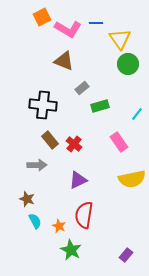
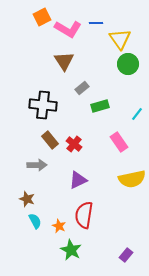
brown triangle: rotated 35 degrees clockwise
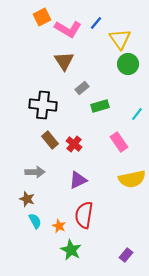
blue line: rotated 48 degrees counterclockwise
gray arrow: moved 2 px left, 7 px down
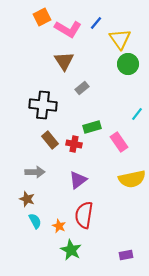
green rectangle: moved 8 px left, 21 px down
red cross: rotated 28 degrees counterclockwise
purple triangle: rotated 12 degrees counterclockwise
purple rectangle: rotated 40 degrees clockwise
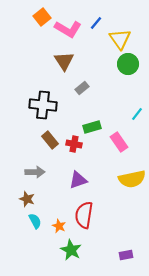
orange square: rotated 12 degrees counterclockwise
purple triangle: rotated 18 degrees clockwise
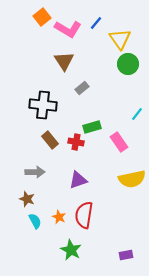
red cross: moved 2 px right, 2 px up
orange star: moved 9 px up
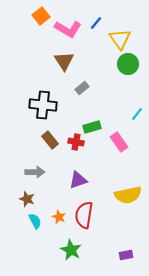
orange square: moved 1 px left, 1 px up
yellow semicircle: moved 4 px left, 16 px down
